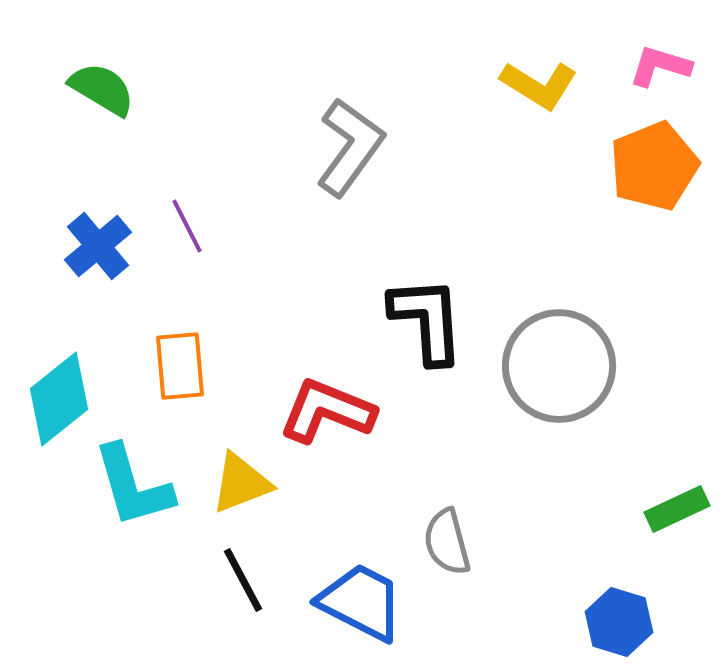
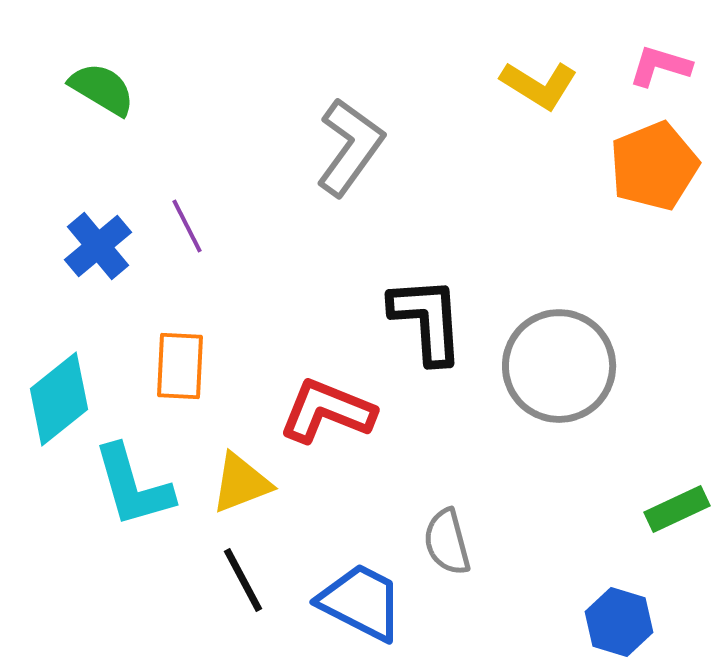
orange rectangle: rotated 8 degrees clockwise
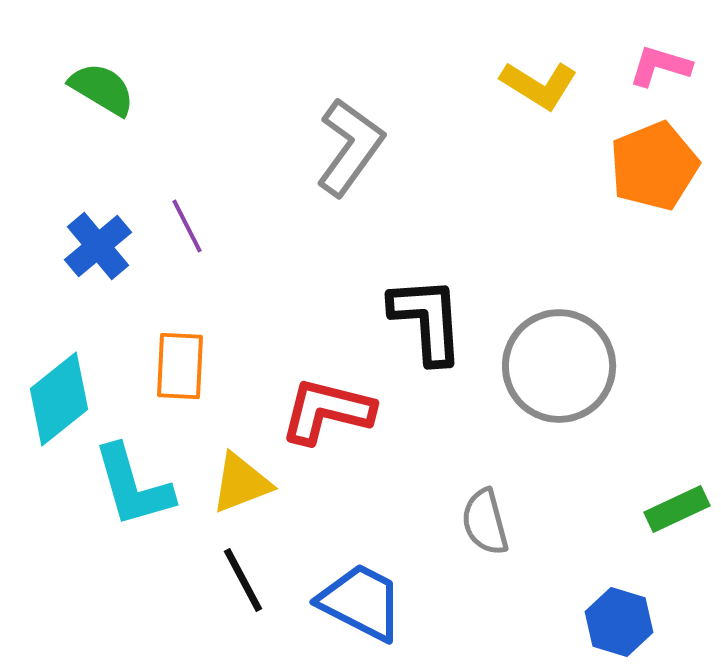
red L-shape: rotated 8 degrees counterclockwise
gray semicircle: moved 38 px right, 20 px up
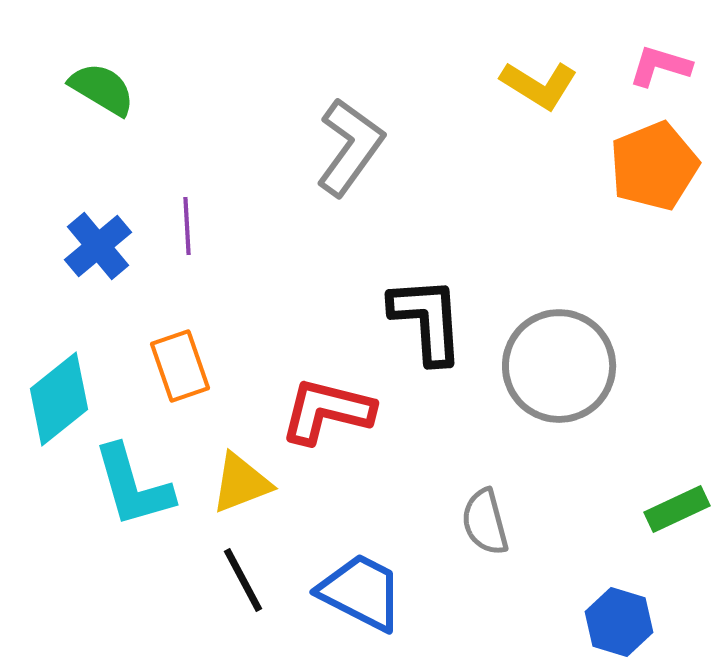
purple line: rotated 24 degrees clockwise
orange rectangle: rotated 22 degrees counterclockwise
blue trapezoid: moved 10 px up
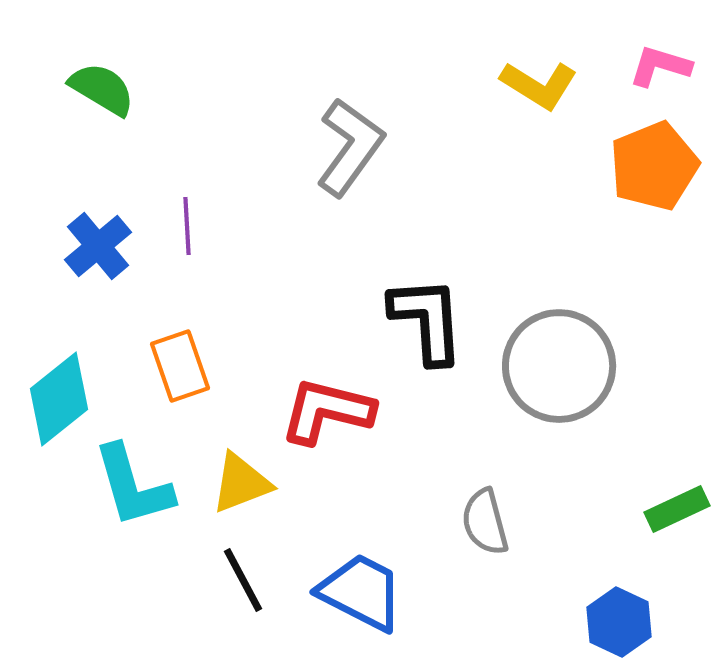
blue hexagon: rotated 8 degrees clockwise
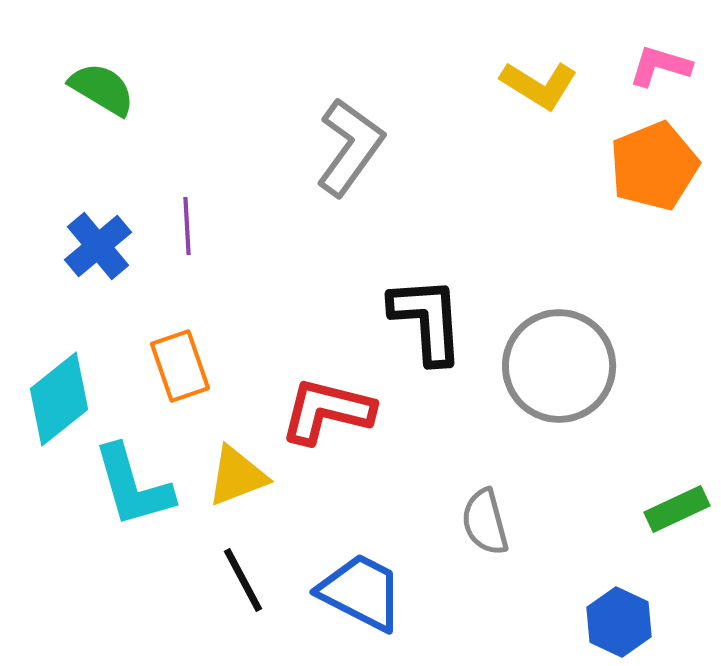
yellow triangle: moved 4 px left, 7 px up
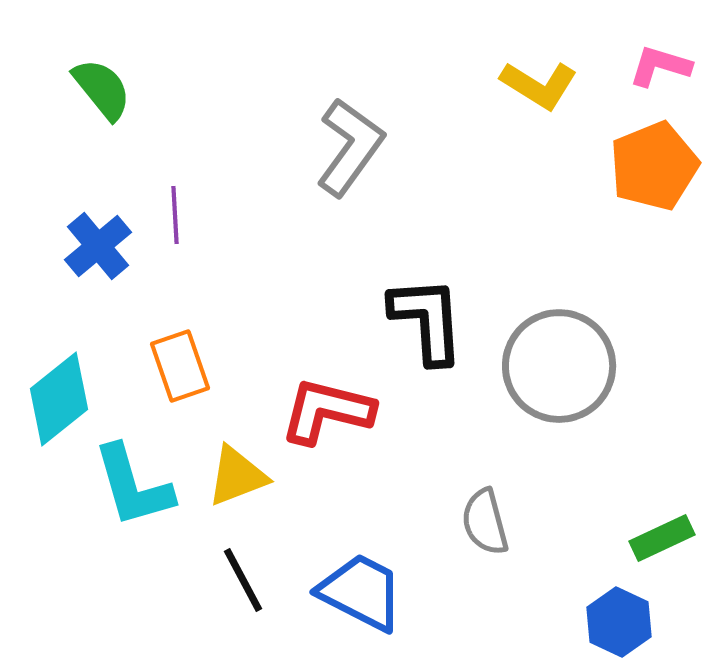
green semicircle: rotated 20 degrees clockwise
purple line: moved 12 px left, 11 px up
green rectangle: moved 15 px left, 29 px down
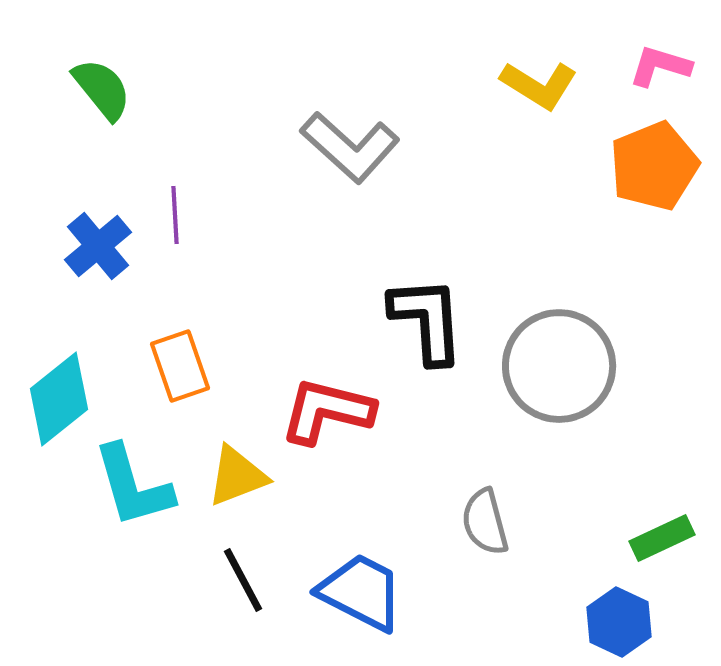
gray L-shape: rotated 96 degrees clockwise
